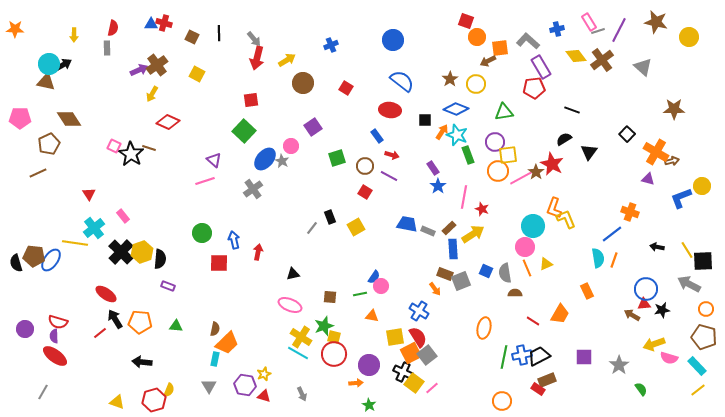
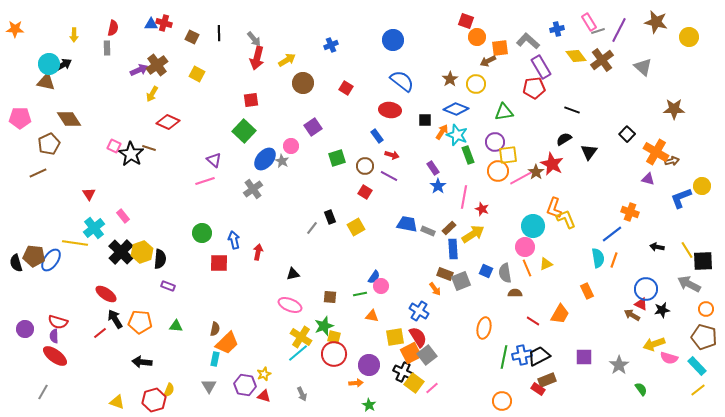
red triangle at (644, 304): moved 3 px left; rotated 32 degrees clockwise
cyan line at (298, 353): rotated 70 degrees counterclockwise
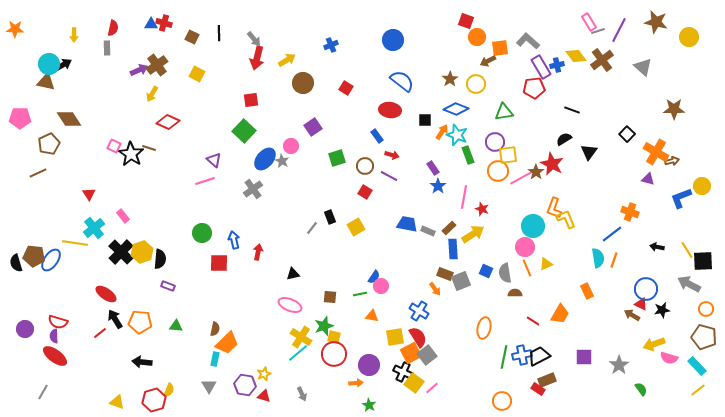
blue cross at (557, 29): moved 36 px down
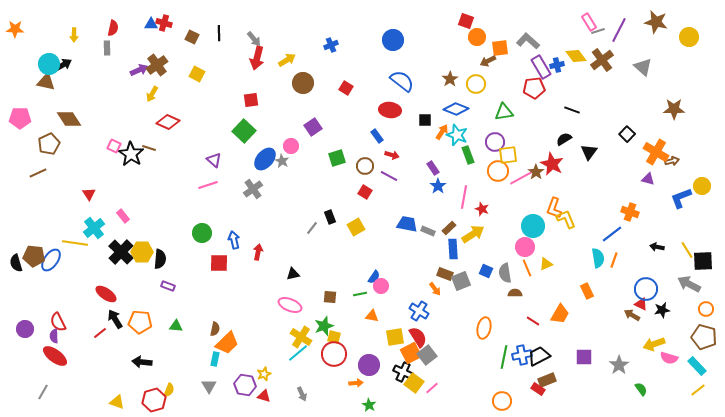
pink line at (205, 181): moved 3 px right, 4 px down
yellow hexagon at (142, 252): rotated 20 degrees clockwise
red semicircle at (58, 322): rotated 48 degrees clockwise
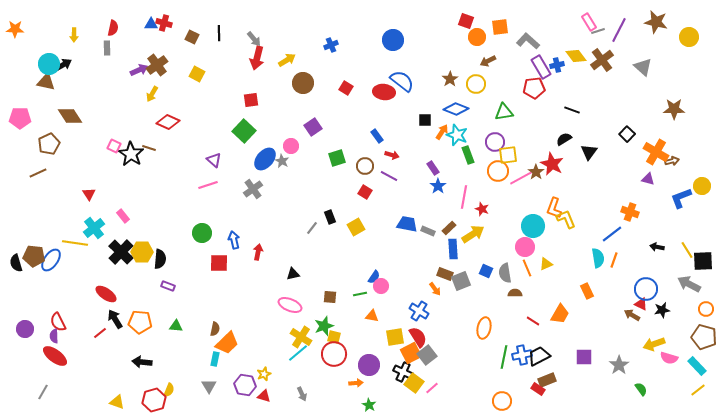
orange square at (500, 48): moved 21 px up
red ellipse at (390, 110): moved 6 px left, 18 px up
brown diamond at (69, 119): moved 1 px right, 3 px up
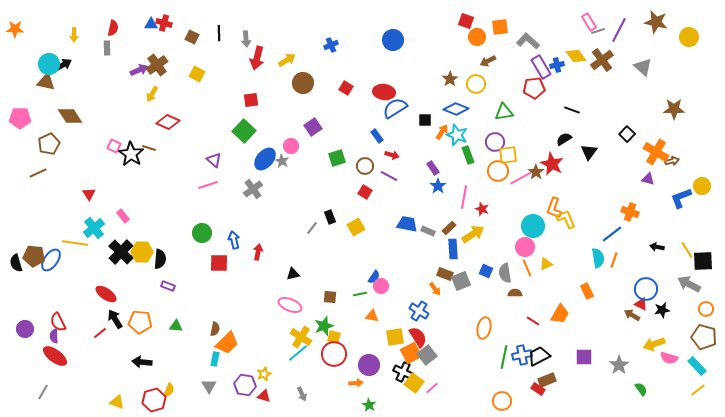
gray arrow at (254, 39): moved 8 px left; rotated 35 degrees clockwise
blue semicircle at (402, 81): moved 7 px left, 27 px down; rotated 70 degrees counterclockwise
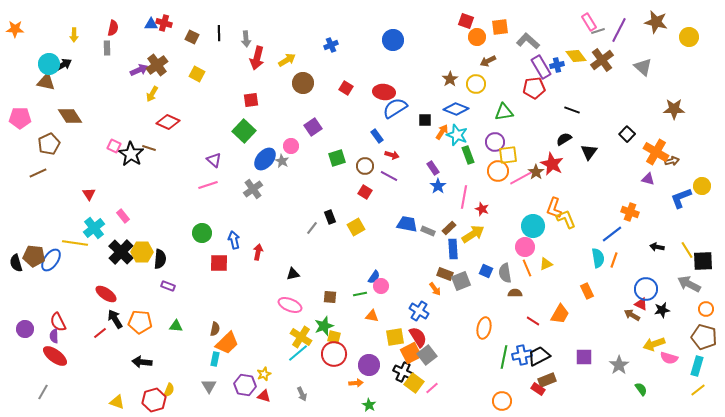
cyan rectangle at (697, 366): rotated 60 degrees clockwise
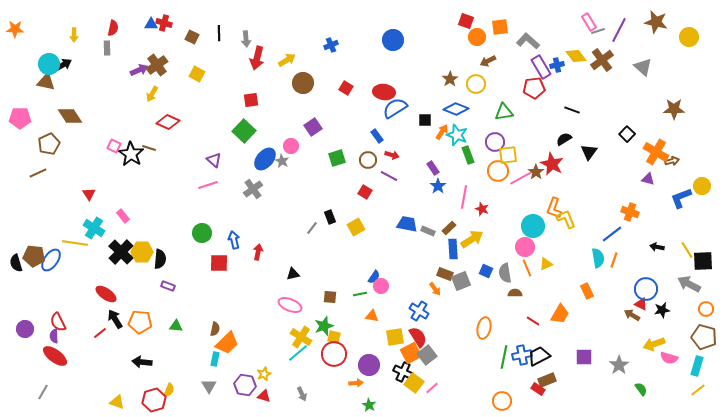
brown circle at (365, 166): moved 3 px right, 6 px up
cyan cross at (94, 228): rotated 20 degrees counterclockwise
yellow arrow at (473, 234): moved 1 px left, 5 px down
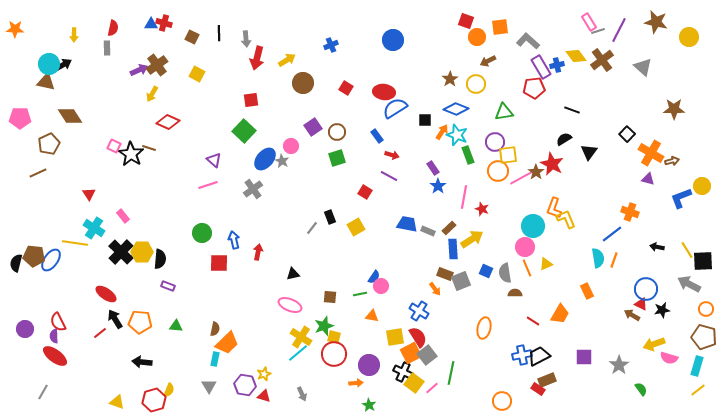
orange cross at (656, 152): moved 5 px left, 1 px down
brown circle at (368, 160): moved 31 px left, 28 px up
black semicircle at (16, 263): rotated 30 degrees clockwise
green line at (504, 357): moved 53 px left, 16 px down
